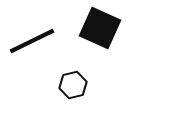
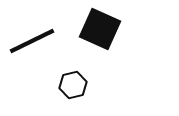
black square: moved 1 px down
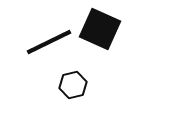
black line: moved 17 px right, 1 px down
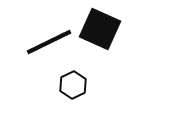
black hexagon: rotated 12 degrees counterclockwise
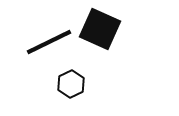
black hexagon: moved 2 px left, 1 px up
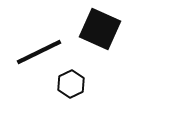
black line: moved 10 px left, 10 px down
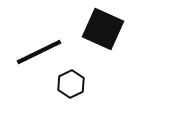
black square: moved 3 px right
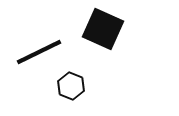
black hexagon: moved 2 px down; rotated 12 degrees counterclockwise
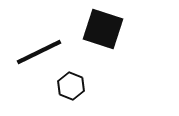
black square: rotated 6 degrees counterclockwise
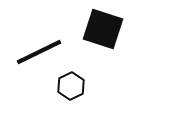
black hexagon: rotated 12 degrees clockwise
